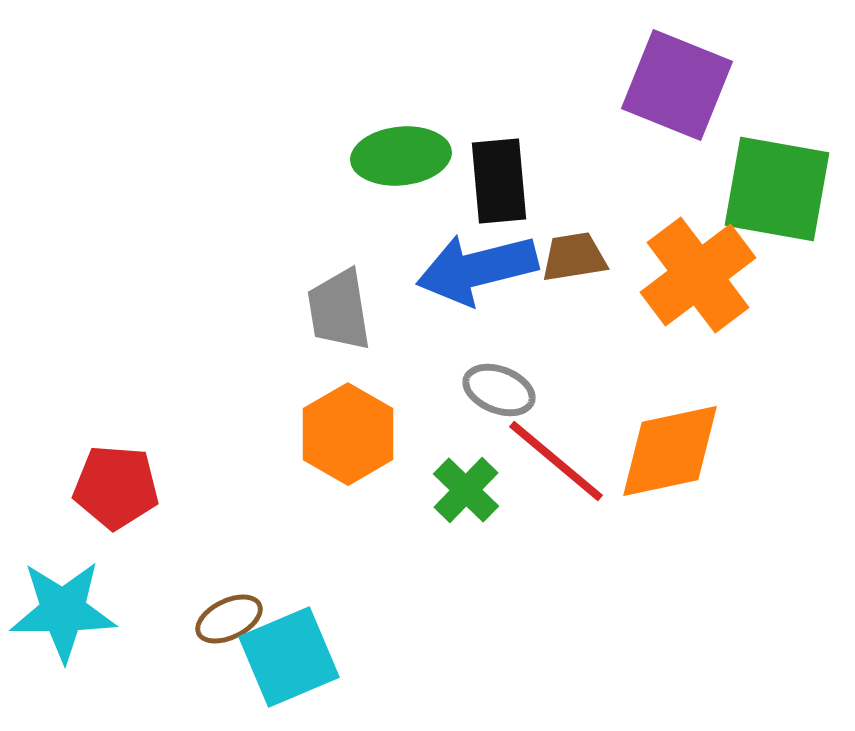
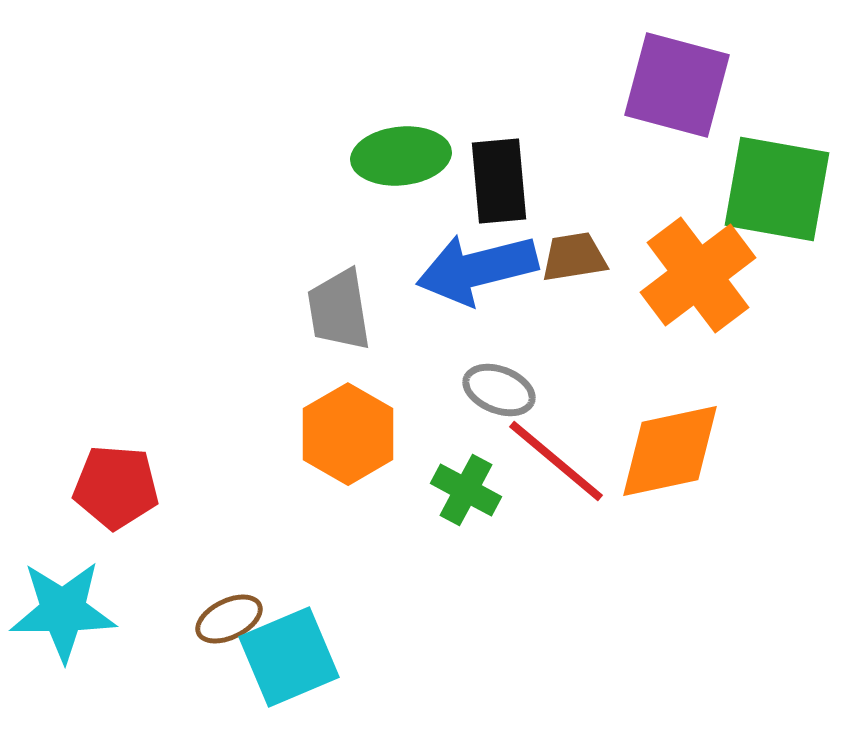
purple square: rotated 7 degrees counterclockwise
green cross: rotated 16 degrees counterclockwise
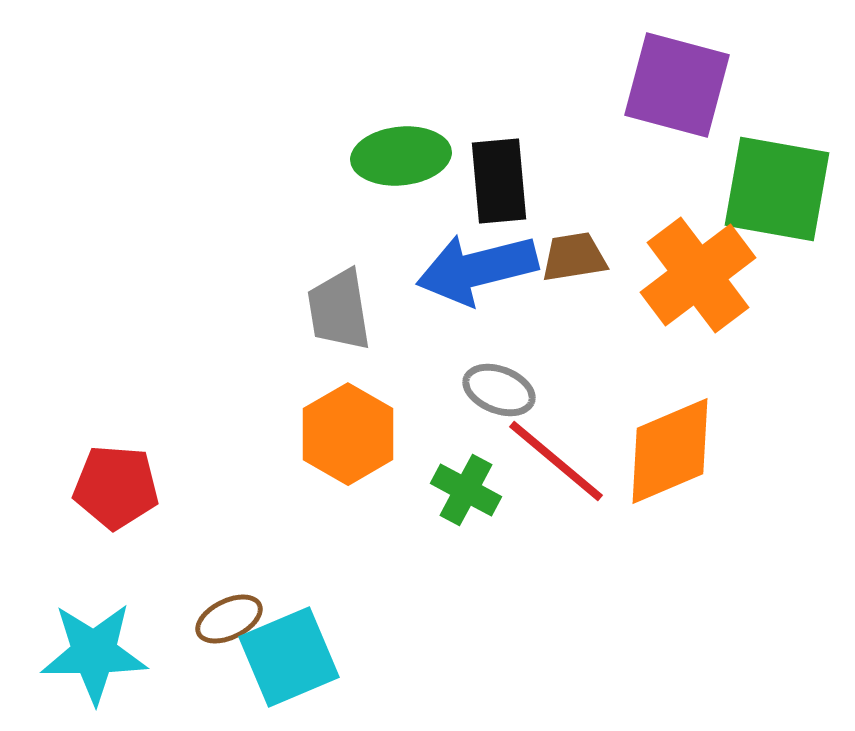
orange diamond: rotated 11 degrees counterclockwise
cyan star: moved 31 px right, 42 px down
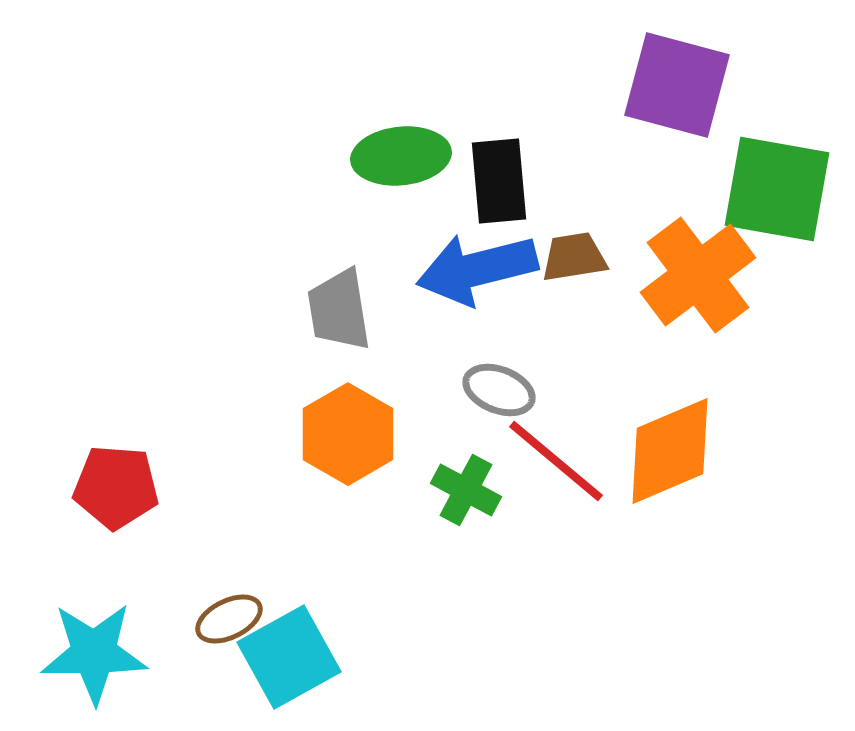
cyan square: rotated 6 degrees counterclockwise
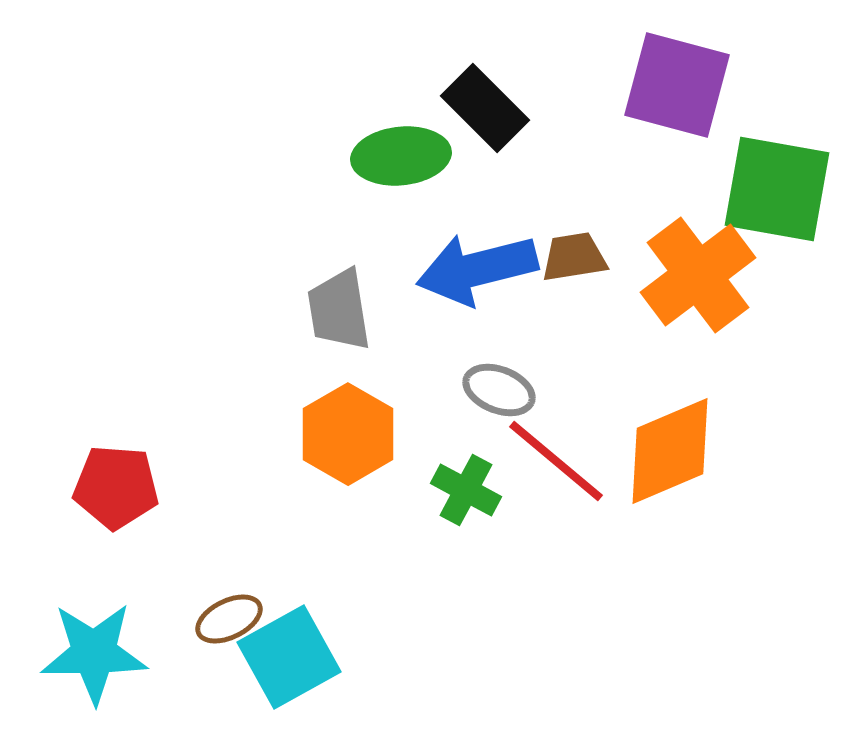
black rectangle: moved 14 px left, 73 px up; rotated 40 degrees counterclockwise
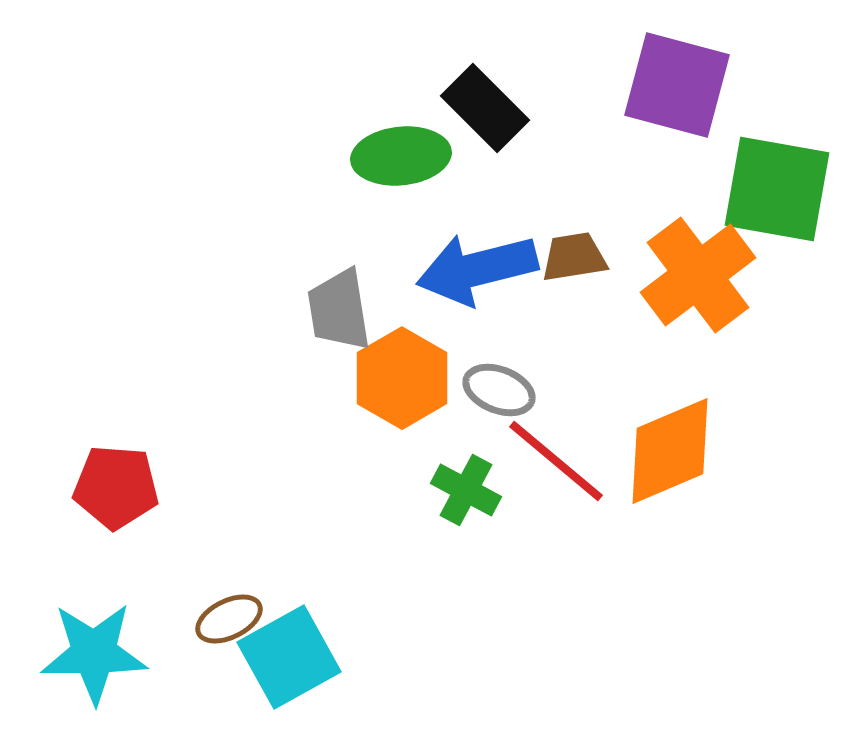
orange hexagon: moved 54 px right, 56 px up
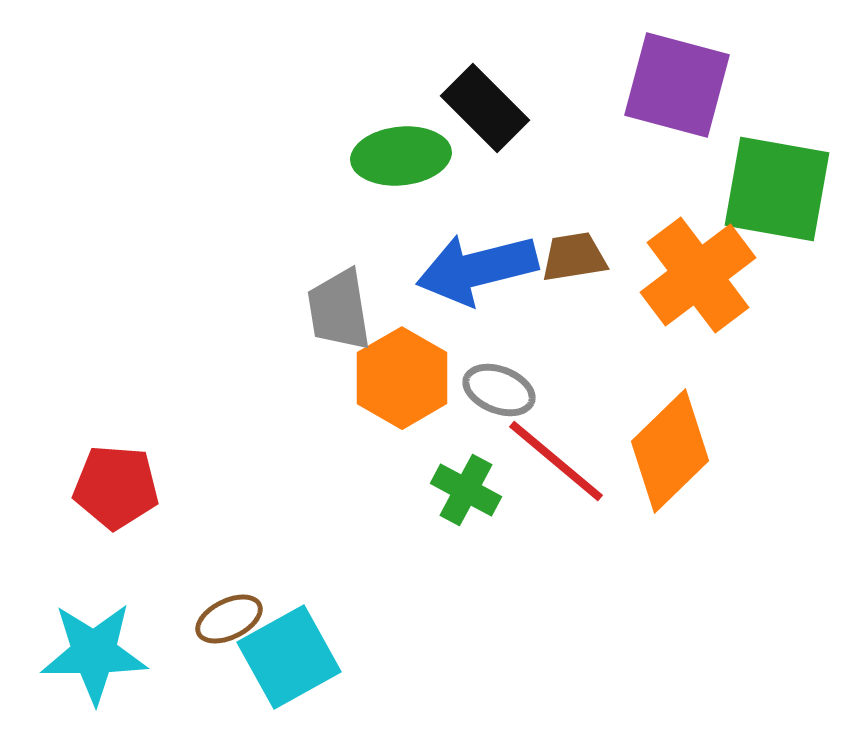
orange diamond: rotated 21 degrees counterclockwise
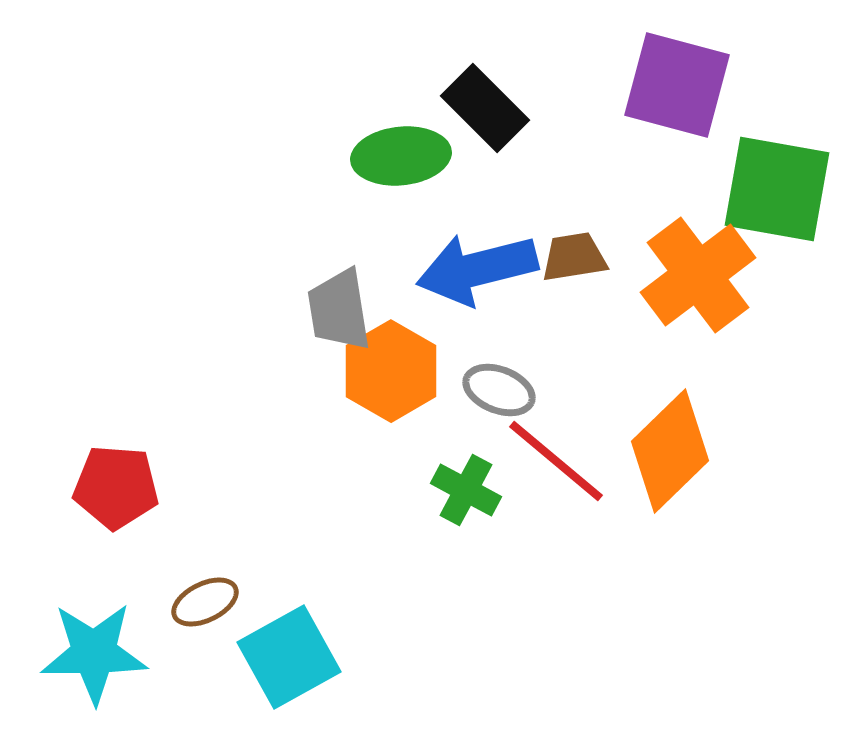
orange hexagon: moved 11 px left, 7 px up
brown ellipse: moved 24 px left, 17 px up
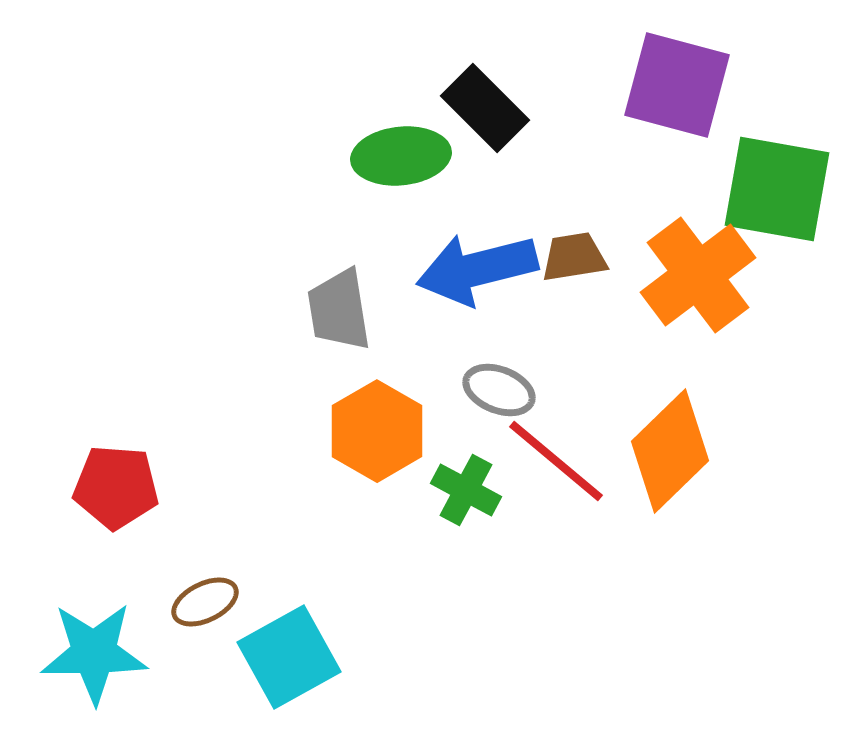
orange hexagon: moved 14 px left, 60 px down
